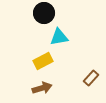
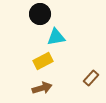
black circle: moved 4 px left, 1 px down
cyan triangle: moved 3 px left
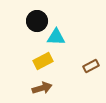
black circle: moved 3 px left, 7 px down
cyan triangle: rotated 12 degrees clockwise
brown rectangle: moved 12 px up; rotated 21 degrees clockwise
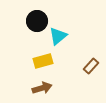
cyan triangle: moved 2 px right, 1 px up; rotated 42 degrees counterclockwise
yellow rectangle: rotated 12 degrees clockwise
brown rectangle: rotated 21 degrees counterclockwise
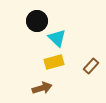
cyan triangle: moved 1 px left, 2 px down; rotated 36 degrees counterclockwise
yellow rectangle: moved 11 px right, 1 px down
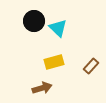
black circle: moved 3 px left
cyan triangle: moved 1 px right, 10 px up
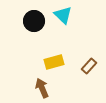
cyan triangle: moved 5 px right, 13 px up
brown rectangle: moved 2 px left
brown arrow: rotated 96 degrees counterclockwise
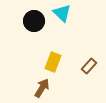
cyan triangle: moved 1 px left, 2 px up
yellow rectangle: moved 1 px left; rotated 54 degrees counterclockwise
brown arrow: rotated 54 degrees clockwise
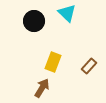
cyan triangle: moved 5 px right
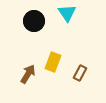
cyan triangle: rotated 12 degrees clockwise
brown rectangle: moved 9 px left, 7 px down; rotated 14 degrees counterclockwise
brown arrow: moved 14 px left, 14 px up
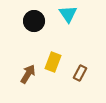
cyan triangle: moved 1 px right, 1 px down
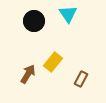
yellow rectangle: rotated 18 degrees clockwise
brown rectangle: moved 1 px right, 6 px down
